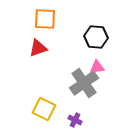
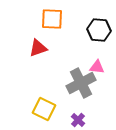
orange square: moved 7 px right
black hexagon: moved 3 px right, 7 px up
pink triangle: rotated 14 degrees clockwise
gray cross: moved 3 px left; rotated 8 degrees clockwise
purple cross: moved 3 px right; rotated 16 degrees clockwise
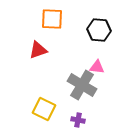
red triangle: moved 2 px down
gray cross: moved 1 px right, 2 px down; rotated 32 degrees counterclockwise
purple cross: rotated 32 degrees counterclockwise
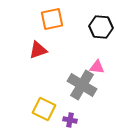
orange square: rotated 15 degrees counterclockwise
black hexagon: moved 2 px right, 3 px up
purple cross: moved 8 px left
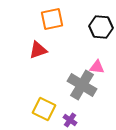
purple cross: rotated 24 degrees clockwise
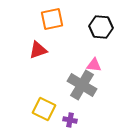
pink triangle: moved 3 px left, 2 px up
purple cross: rotated 24 degrees counterclockwise
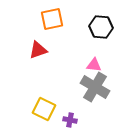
gray cross: moved 13 px right, 2 px down
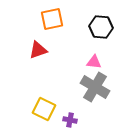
pink triangle: moved 3 px up
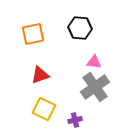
orange square: moved 19 px left, 15 px down
black hexagon: moved 21 px left, 1 px down
red triangle: moved 2 px right, 25 px down
gray cross: rotated 24 degrees clockwise
purple cross: moved 5 px right; rotated 24 degrees counterclockwise
